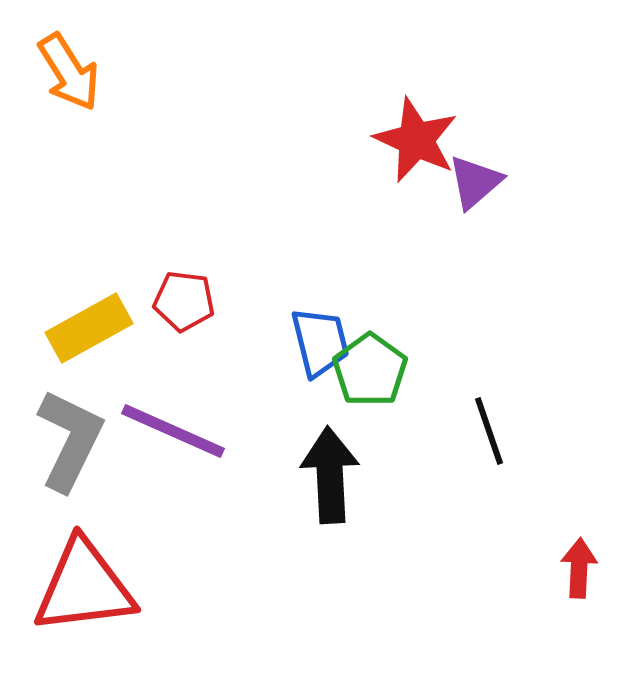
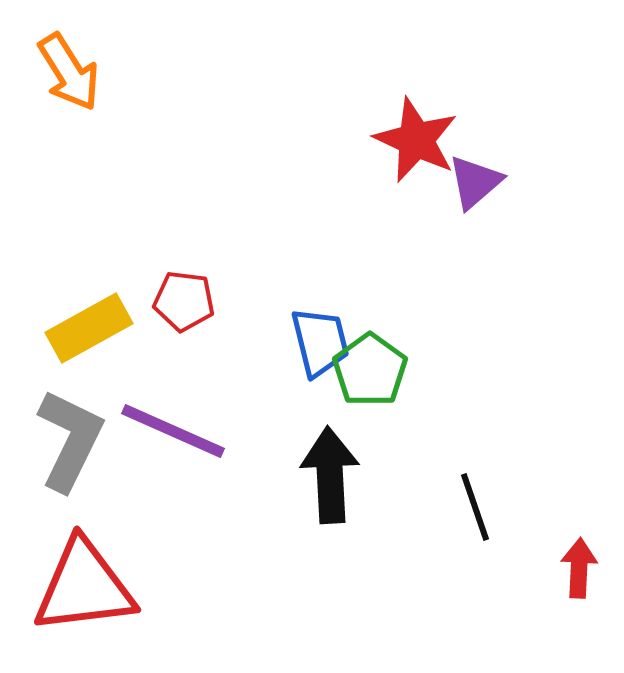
black line: moved 14 px left, 76 px down
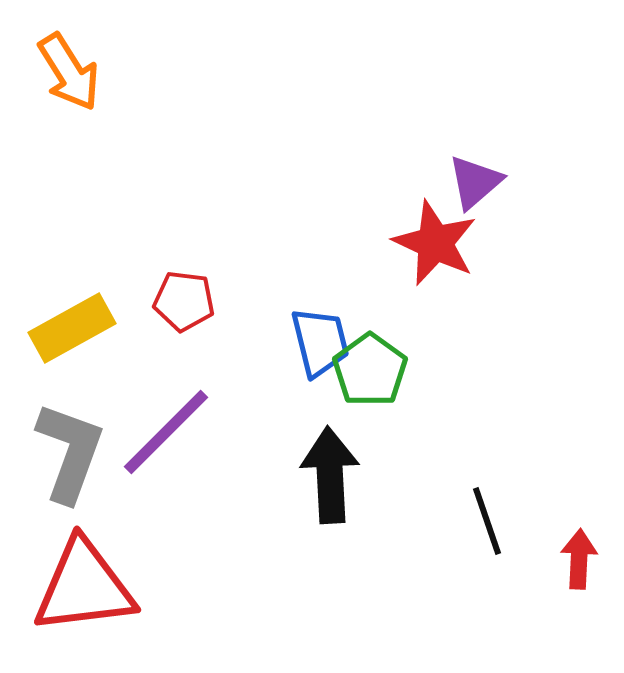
red star: moved 19 px right, 103 px down
yellow rectangle: moved 17 px left
purple line: moved 7 px left, 1 px down; rotated 69 degrees counterclockwise
gray L-shape: moved 12 px down; rotated 6 degrees counterclockwise
black line: moved 12 px right, 14 px down
red arrow: moved 9 px up
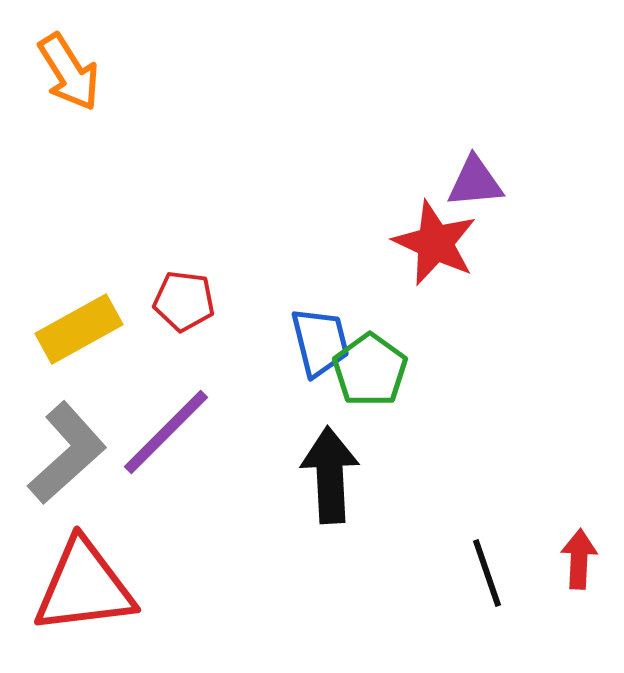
purple triangle: rotated 36 degrees clockwise
yellow rectangle: moved 7 px right, 1 px down
gray L-shape: moved 3 px left, 1 px down; rotated 28 degrees clockwise
black line: moved 52 px down
